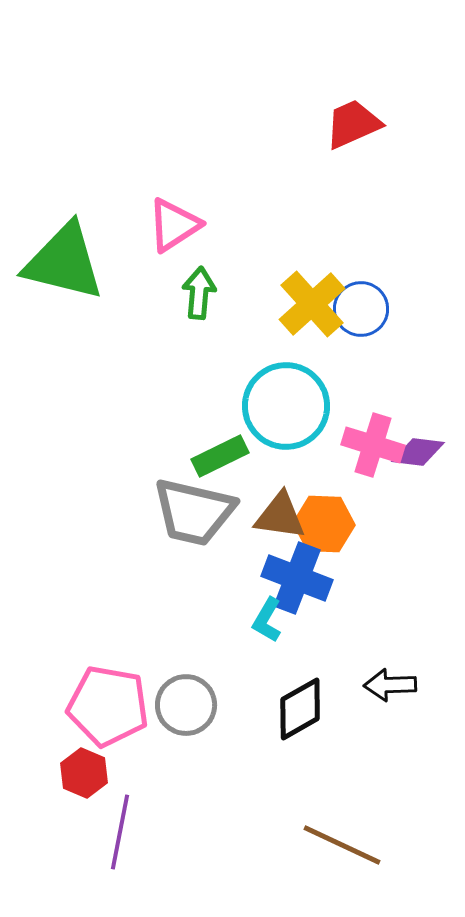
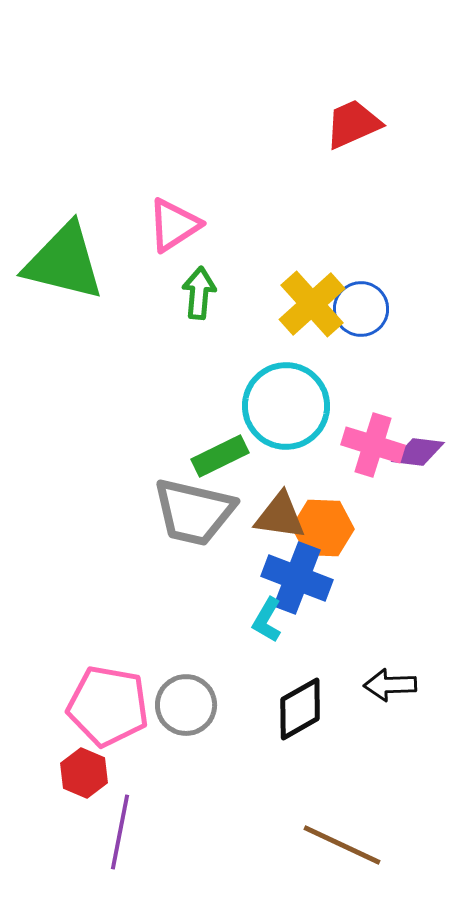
orange hexagon: moved 1 px left, 4 px down
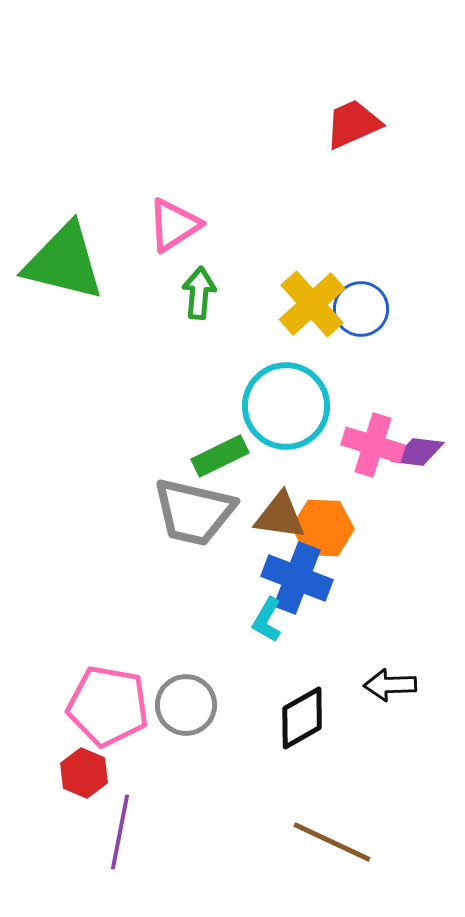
black diamond: moved 2 px right, 9 px down
brown line: moved 10 px left, 3 px up
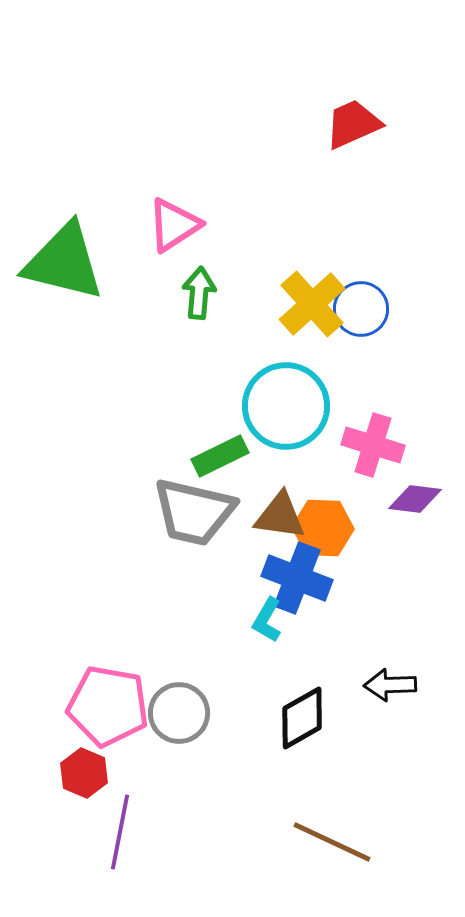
purple diamond: moved 3 px left, 47 px down
gray circle: moved 7 px left, 8 px down
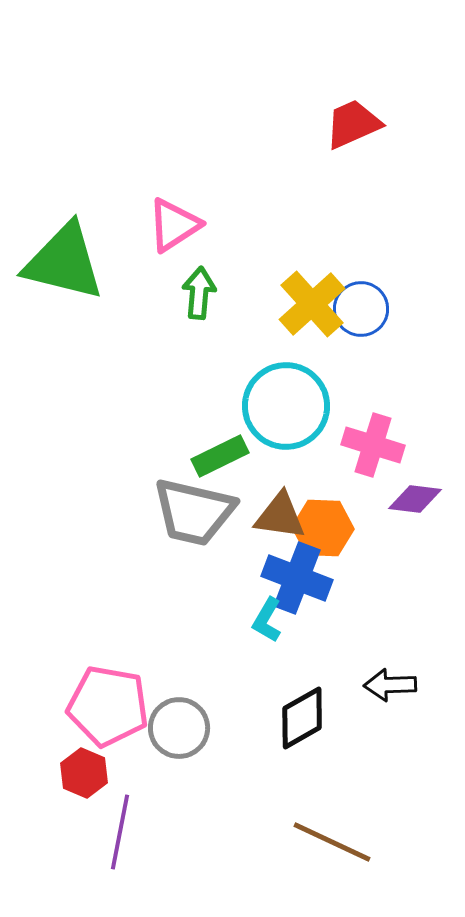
gray circle: moved 15 px down
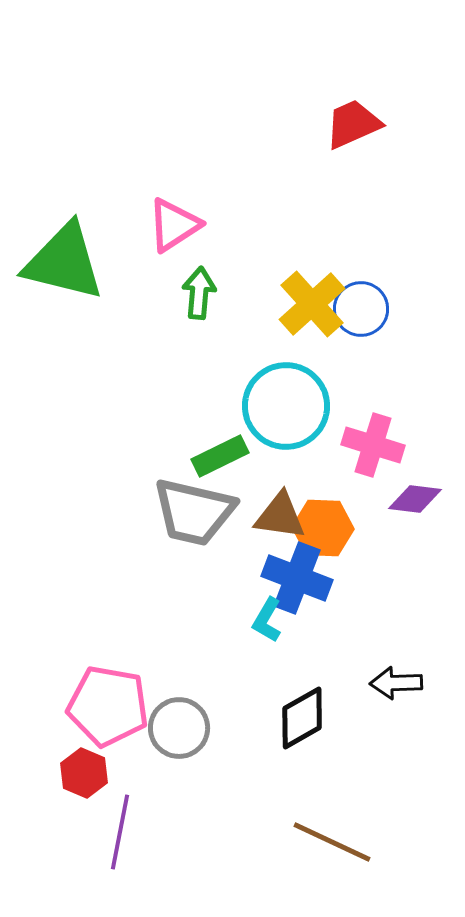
black arrow: moved 6 px right, 2 px up
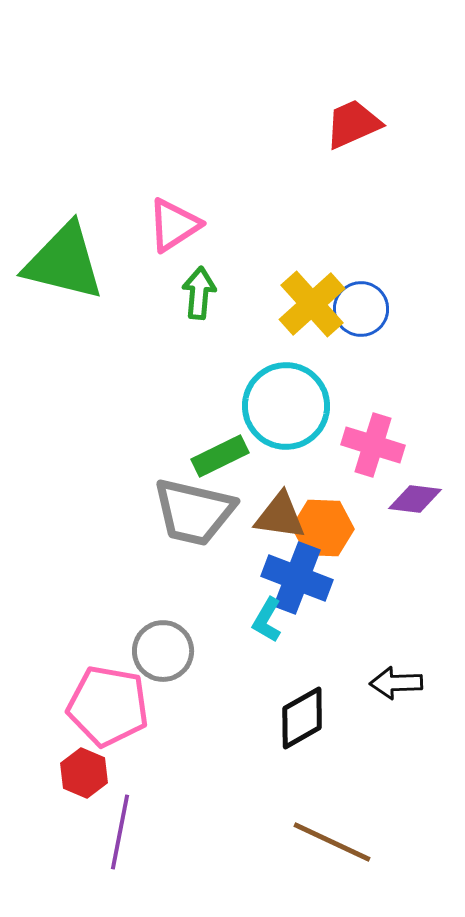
gray circle: moved 16 px left, 77 px up
